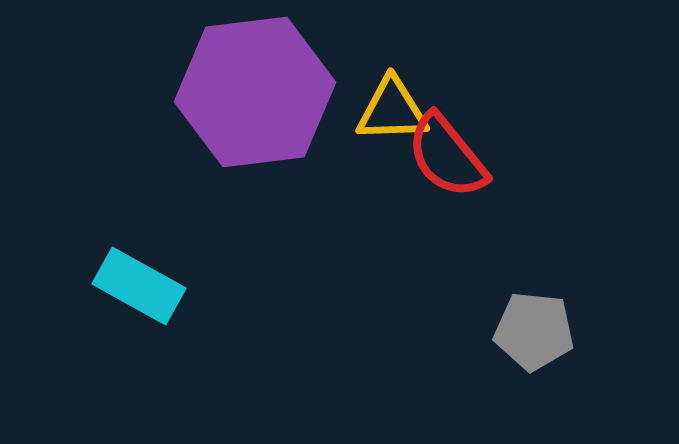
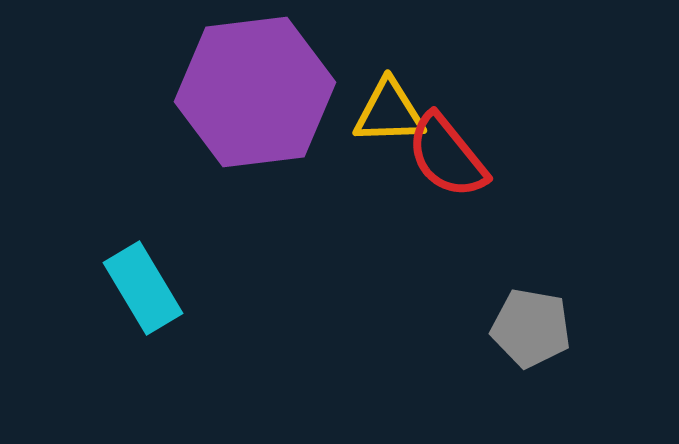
yellow triangle: moved 3 px left, 2 px down
cyan rectangle: moved 4 px right, 2 px down; rotated 30 degrees clockwise
gray pentagon: moved 3 px left, 3 px up; rotated 4 degrees clockwise
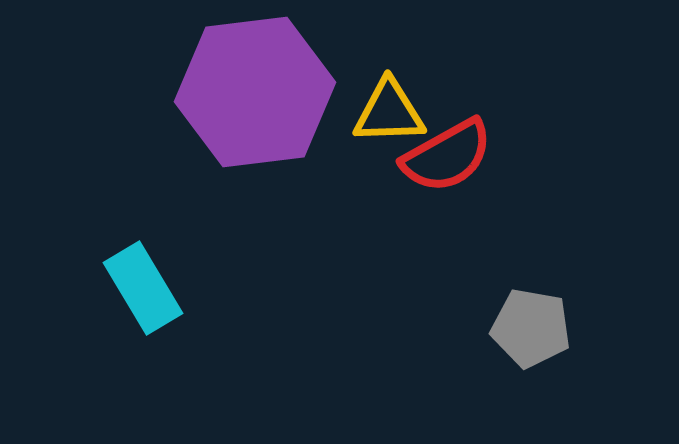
red semicircle: rotated 80 degrees counterclockwise
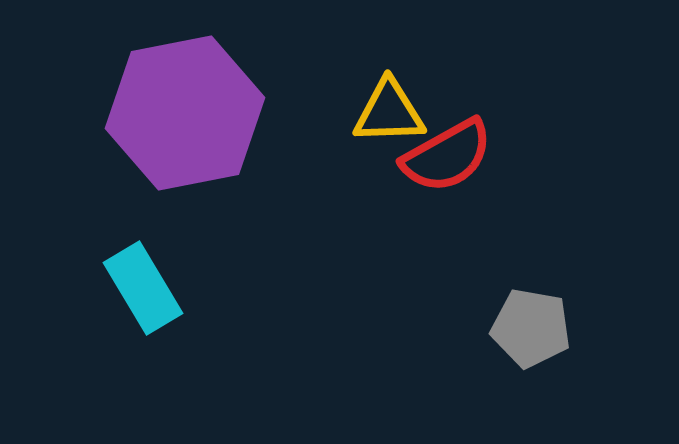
purple hexagon: moved 70 px left, 21 px down; rotated 4 degrees counterclockwise
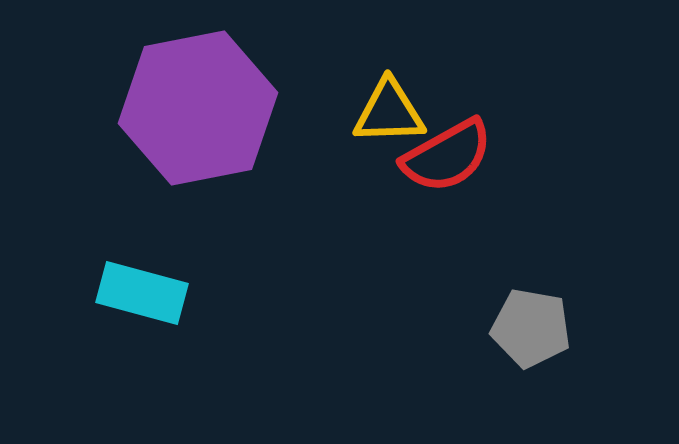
purple hexagon: moved 13 px right, 5 px up
cyan rectangle: moved 1 px left, 5 px down; rotated 44 degrees counterclockwise
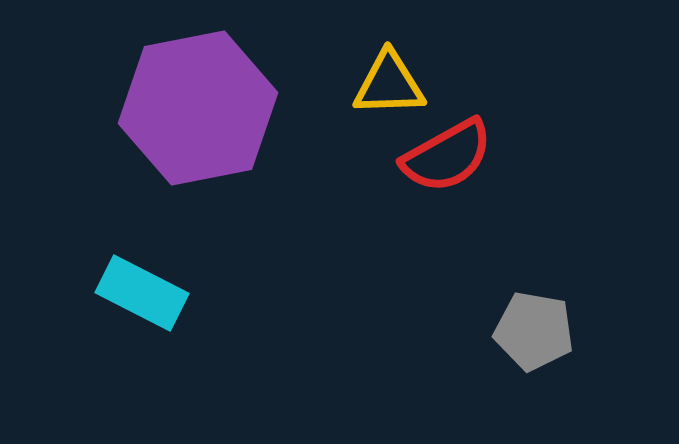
yellow triangle: moved 28 px up
cyan rectangle: rotated 12 degrees clockwise
gray pentagon: moved 3 px right, 3 px down
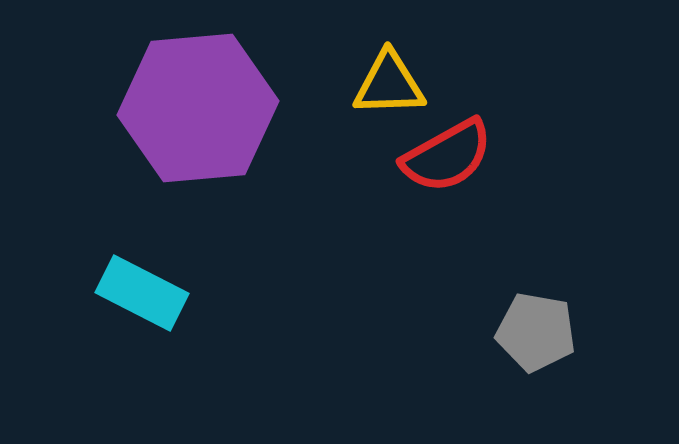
purple hexagon: rotated 6 degrees clockwise
gray pentagon: moved 2 px right, 1 px down
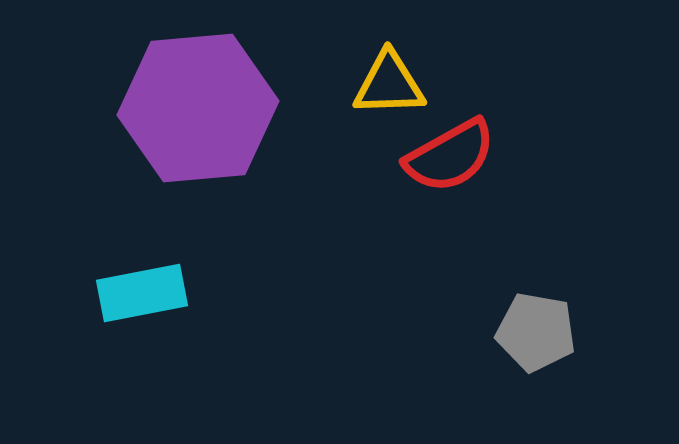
red semicircle: moved 3 px right
cyan rectangle: rotated 38 degrees counterclockwise
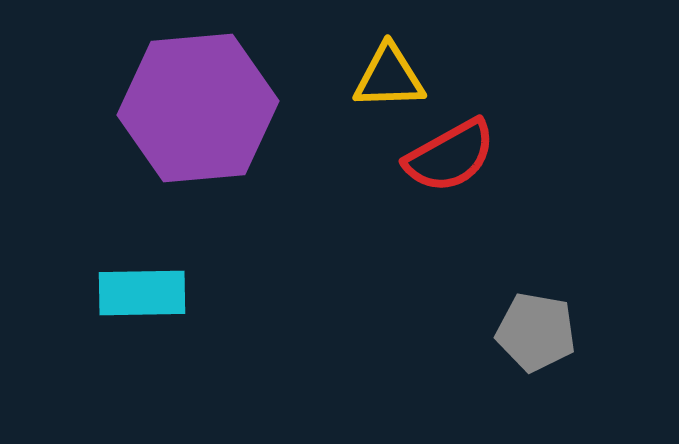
yellow triangle: moved 7 px up
cyan rectangle: rotated 10 degrees clockwise
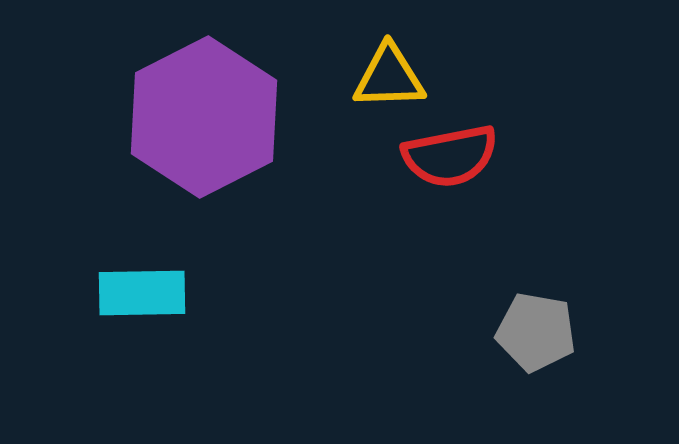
purple hexagon: moved 6 px right, 9 px down; rotated 22 degrees counterclockwise
red semicircle: rotated 18 degrees clockwise
